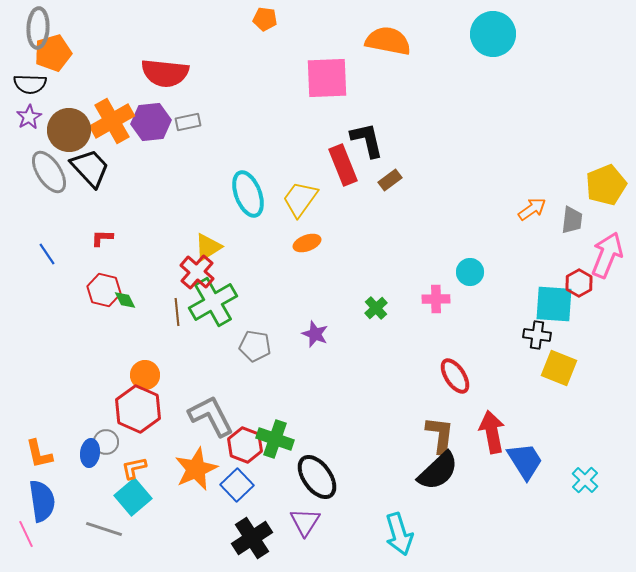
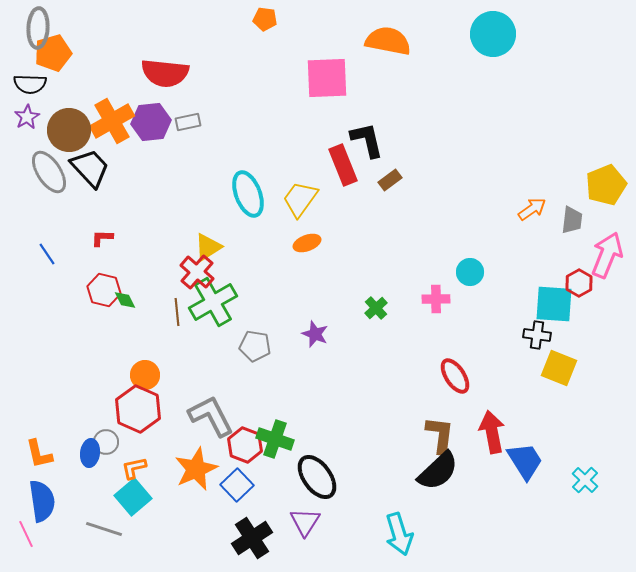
purple star at (29, 117): moved 2 px left
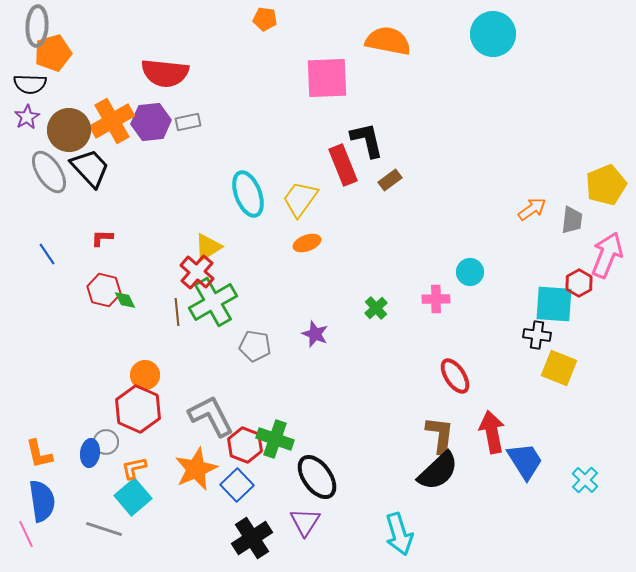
gray ellipse at (38, 28): moved 1 px left, 2 px up
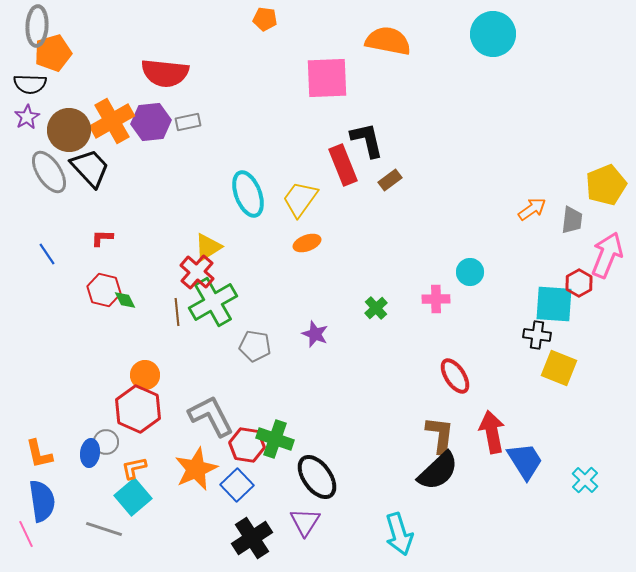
red hexagon at (245, 445): moved 2 px right; rotated 12 degrees counterclockwise
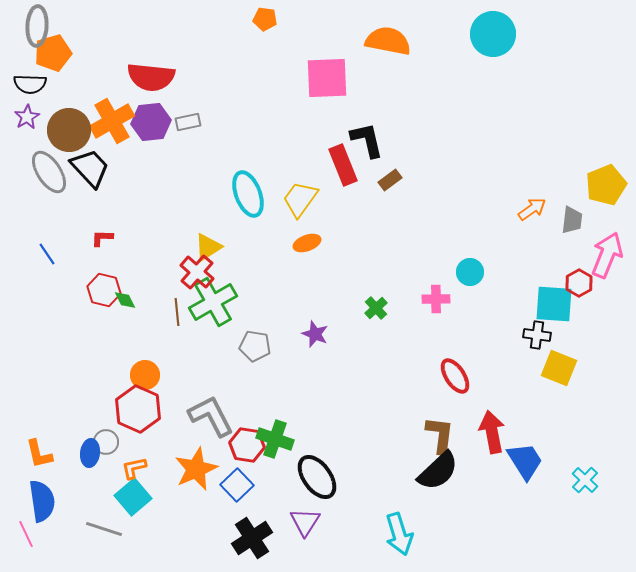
red semicircle at (165, 73): moved 14 px left, 4 px down
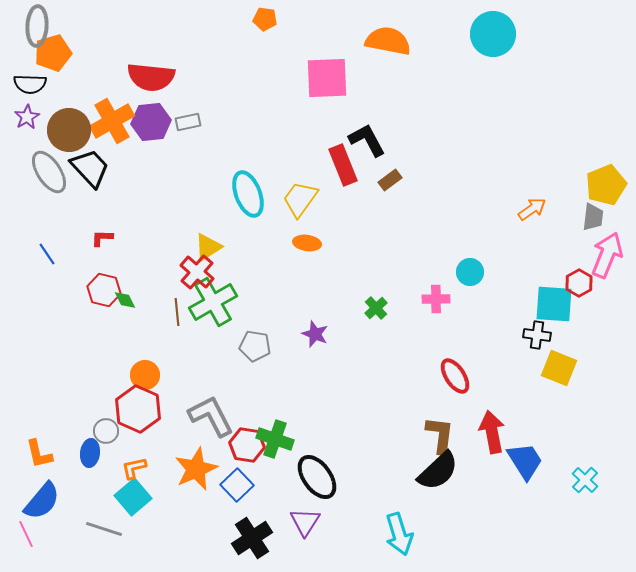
black L-shape at (367, 140): rotated 15 degrees counterclockwise
gray trapezoid at (572, 220): moved 21 px right, 3 px up
orange ellipse at (307, 243): rotated 28 degrees clockwise
gray circle at (106, 442): moved 11 px up
blue semicircle at (42, 501): rotated 48 degrees clockwise
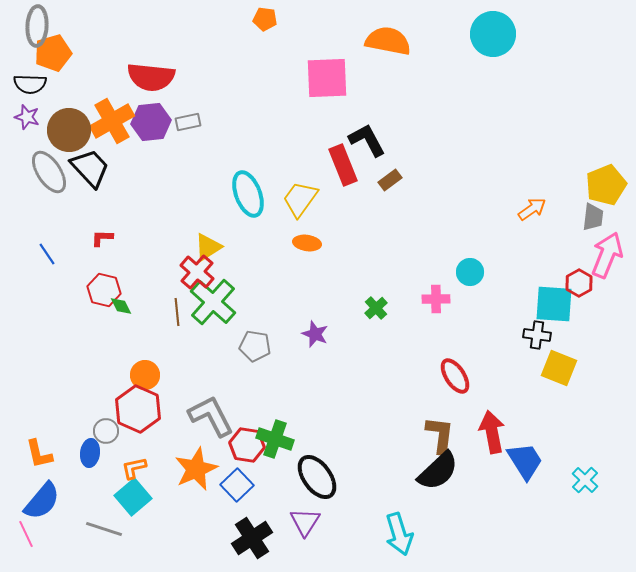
purple star at (27, 117): rotated 25 degrees counterclockwise
green diamond at (125, 300): moved 4 px left, 6 px down
green cross at (213, 302): rotated 18 degrees counterclockwise
